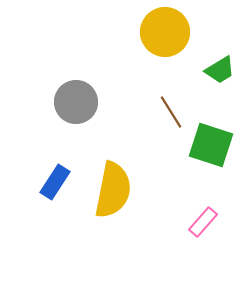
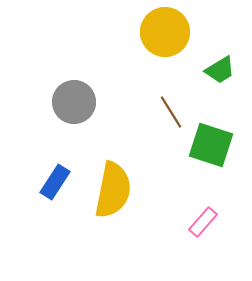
gray circle: moved 2 px left
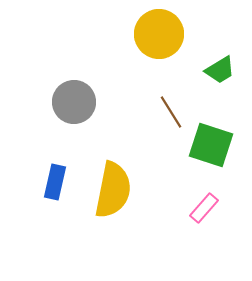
yellow circle: moved 6 px left, 2 px down
blue rectangle: rotated 20 degrees counterclockwise
pink rectangle: moved 1 px right, 14 px up
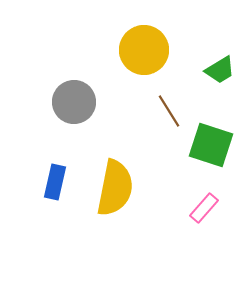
yellow circle: moved 15 px left, 16 px down
brown line: moved 2 px left, 1 px up
yellow semicircle: moved 2 px right, 2 px up
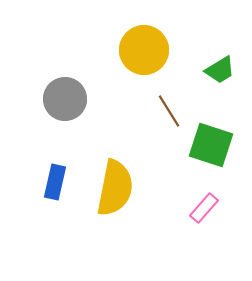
gray circle: moved 9 px left, 3 px up
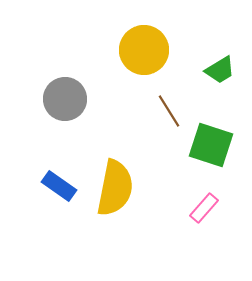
blue rectangle: moved 4 px right, 4 px down; rotated 68 degrees counterclockwise
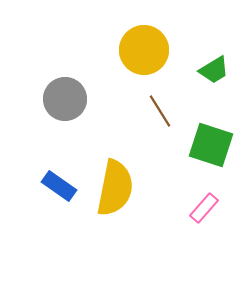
green trapezoid: moved 6 px left
brown line: moved 9 px left
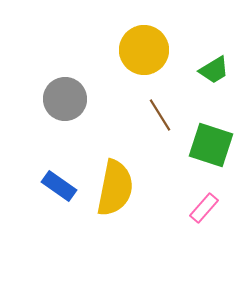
brown line: moved 4 px down
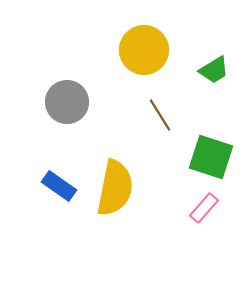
gray circle: moved 2 px right, 3 px down
green square: moved 12 px down
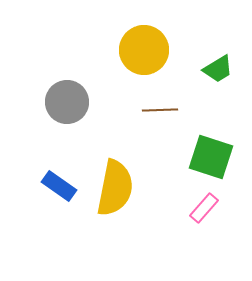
green trapezoid: moved 4 px right, 1 px up
brown line: moved 5 px up; rotated 60 degrees counterclockwise
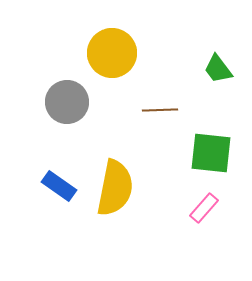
yellow circle: moved 32 px left, 3 px down
green trapezoid: rotated 84 degrees clockwise
green square: moved 4 px up; rotated 12 degrees counterclockwise
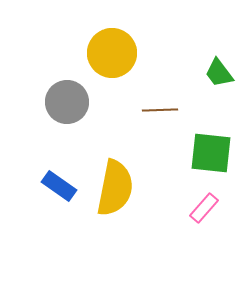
green trapezoid: moved 1 px right, 4 px down
